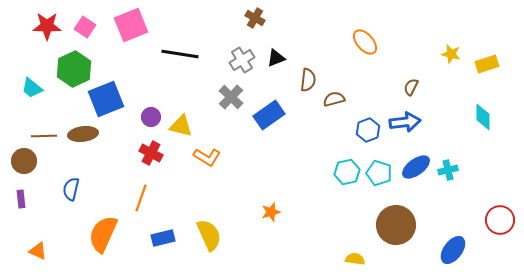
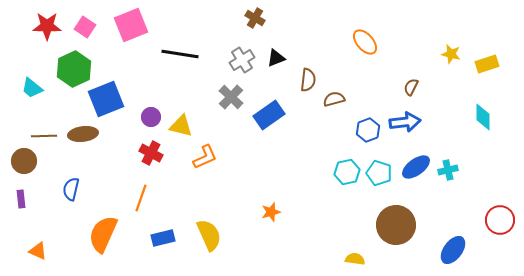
orange L-shape at (207, 157): moved 2 px left; rotated 56 degrees counterclockwise
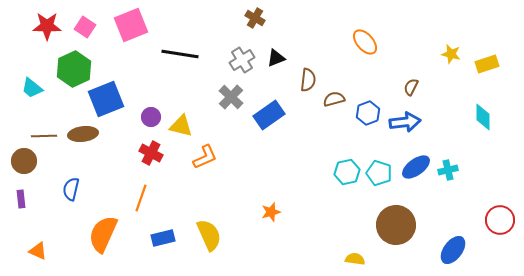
blue hexagon at (368, 130): moved 17 px up
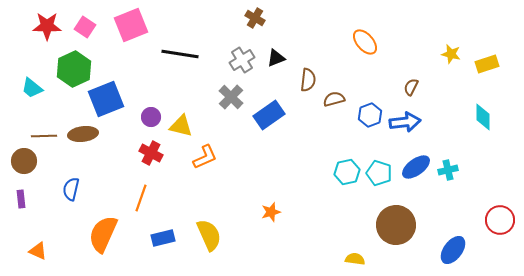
blue hexagon at (368, 113): moved 2 px right, 2 px down
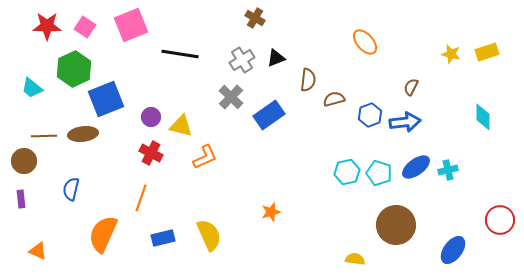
yellow rectangle at (487, 64): moved 12 px up
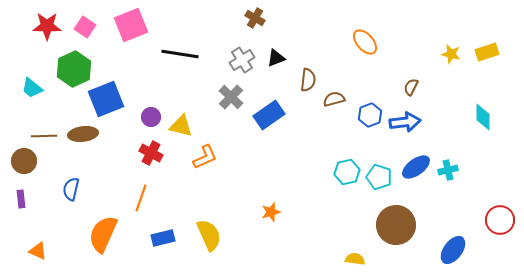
cyan pentagon at (379, 173): moved 4 px down
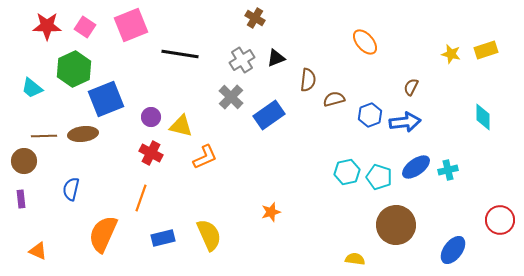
yellow rectangle at (487, 52): moved 1 px left, 2 px up
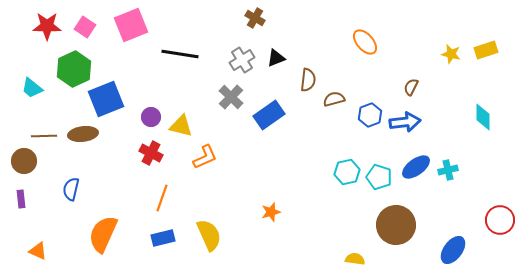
orange line at (141, 198): moved 21 px right
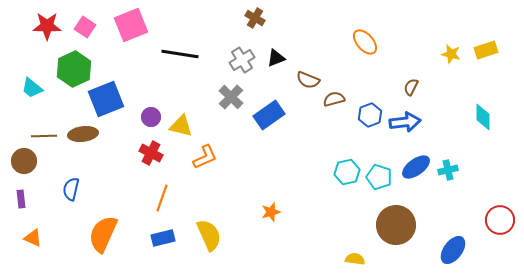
brown semicircle at (308, 80): rotated 105 degrees clockwise
orange triangle at (38, 251): moved 5 px left, 13 px up
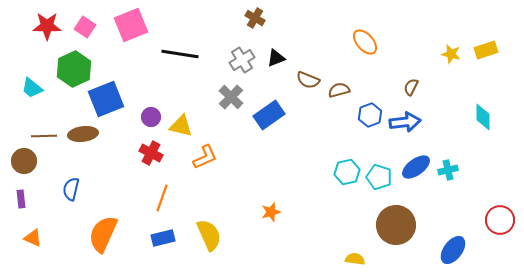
brown semicircle at (334, 99): moved 5 px right, 9 px up
